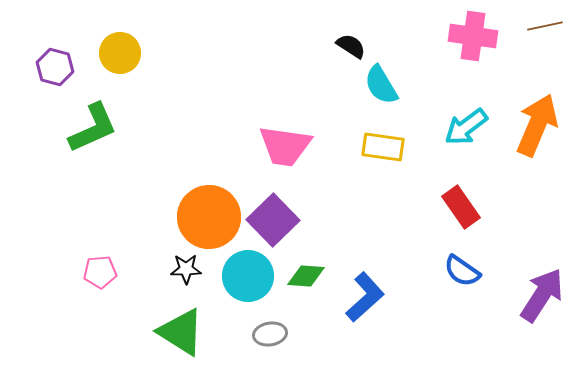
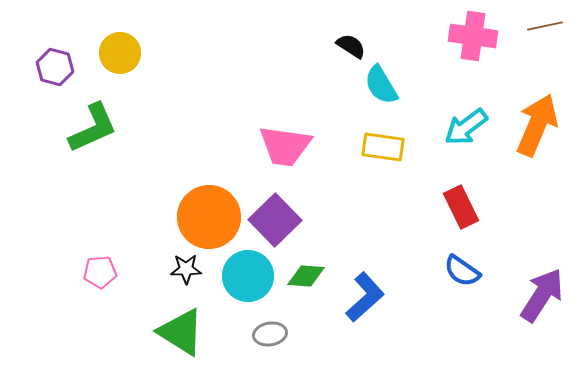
red rectangle: rotated 9 degrees clockwise
purple square: moved 2 px right
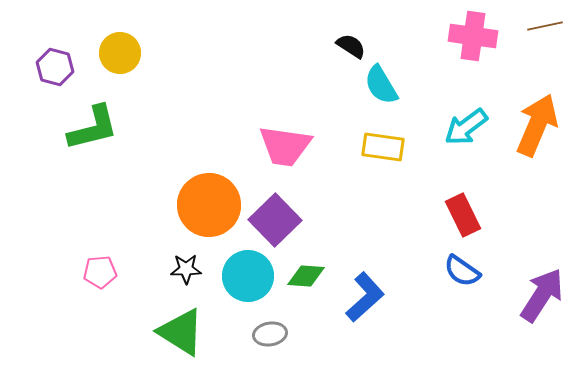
green L-shape: rotated 10 degrees clockwise
red rectangle: moved 2 px right, 8 px down
orange circle: moved 12 px up
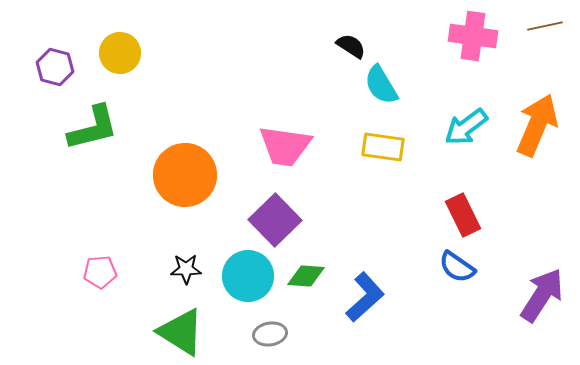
orange circle: moved 24 px left, 30 px up
blue semicircle: moved 5 px left, 4 px up
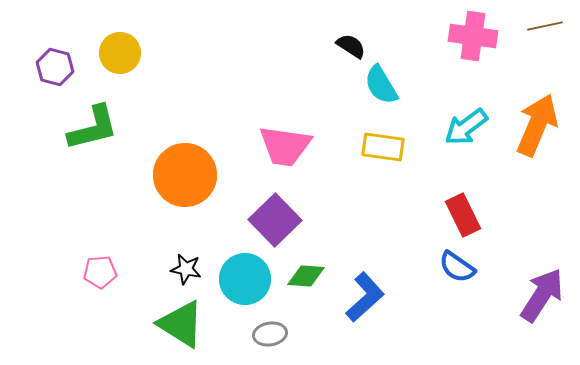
black star: rotated 12 degrees clockwise
cyan circle: moved 3 px left, 3 px down
green triangle: moved 8 px up
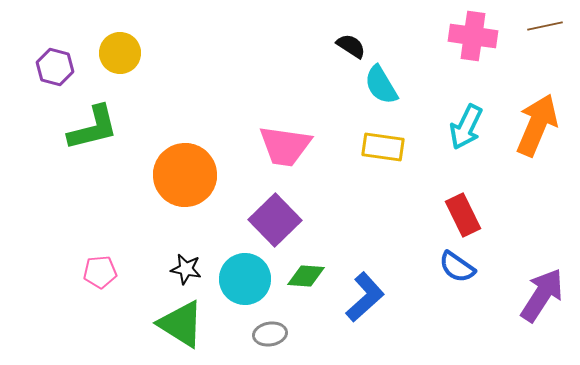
cyan arrow: rotated 27 degrees counterclockwise
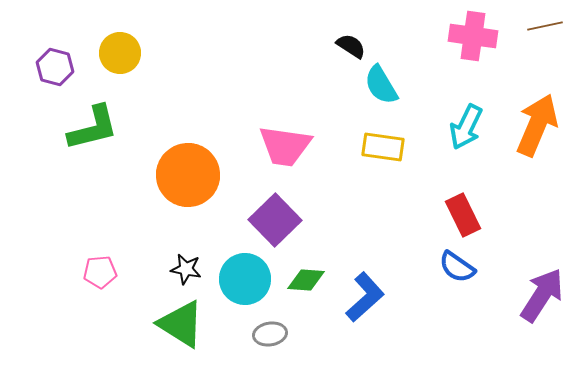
orange circle: moved 3 px right
green diamond: moved 4 px down
